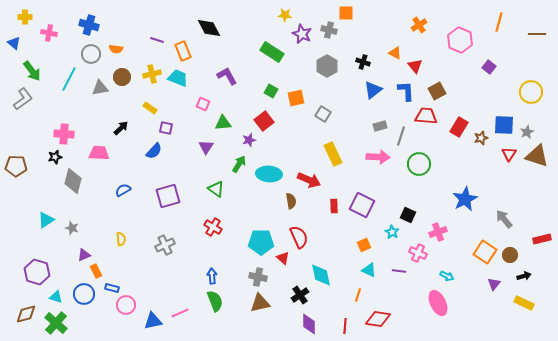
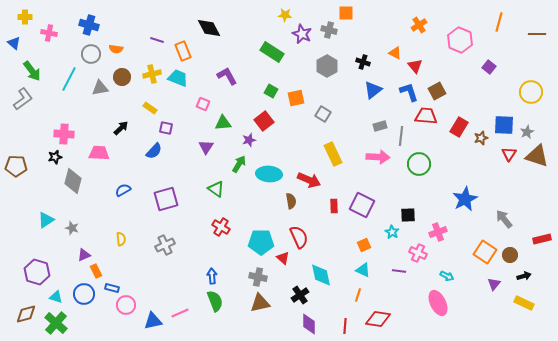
blue L-shape at (406, 91): moved 3 px right, 1 px down; rotated 15 degrees counterclockwise
gray line at (401, 136): rotated 12 degrees counterclockwise
purple square at (168, 196): moved 2 px left, 3 px down
black square at (408, 215): rotated 28 degrees counterclockwise
red cross at (213, 227): moved 8 px right
cyan triangle at (369, 270): moved 6 px left
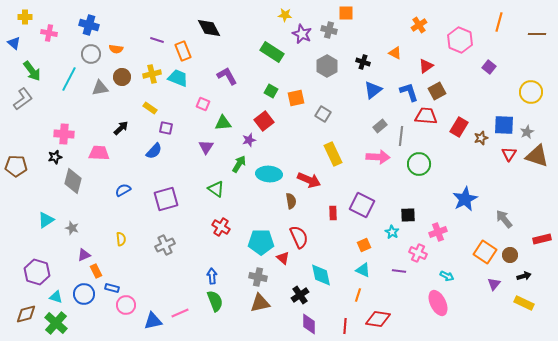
red triangle at (415, 66): moved 11 px right; rotated 35 degrees clockwise
gray rectangle at (380, 126): rotated 24 degrees counterclockwise
red rectangle at (334, 206): moved 1 px left, 7 px down
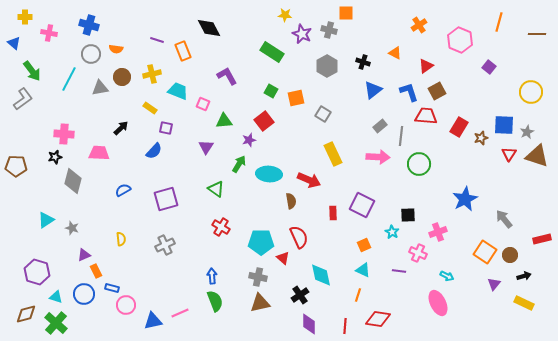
cyan trapezoid at (178, 78): moved 13 px down
green triangle at (223, 123): moved 1 px right, 2 px up
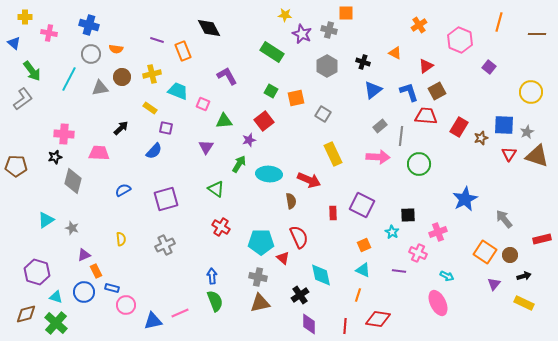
blue circle at (84, 294): moved 2 px up
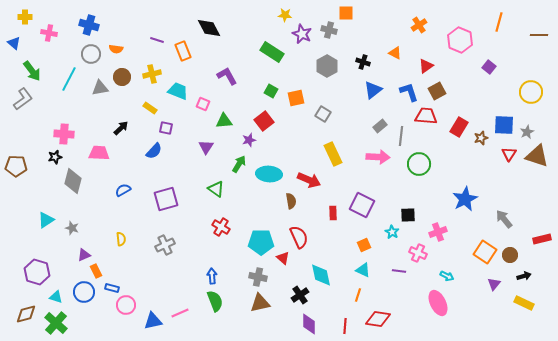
brown line at (537, 34): moved 2 px right, 1 px down
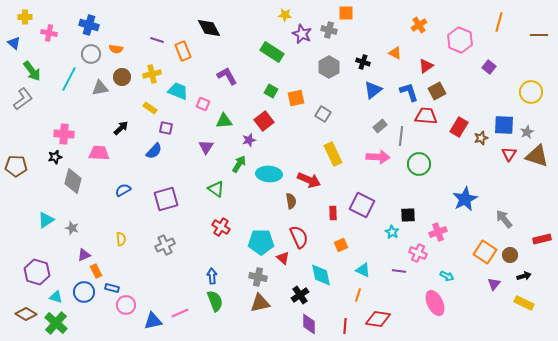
gray hexagon at (327, 66): moved 2 px right, 1 px down
orange square at (364, 245): moved 23 px left
pink ellipse at (438, 303): moved 3 px left
brown diamond at (26, 314): rotated 45 degrees clockwise
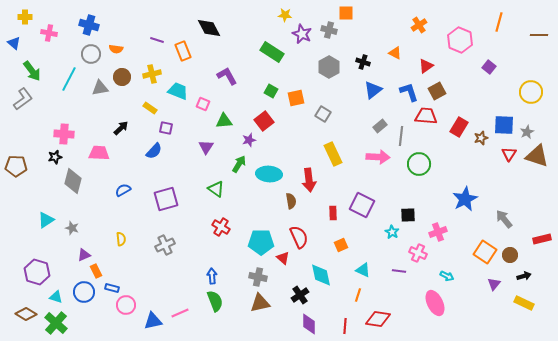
red arrow at (309, 180): rotated 60 degrees clockwise
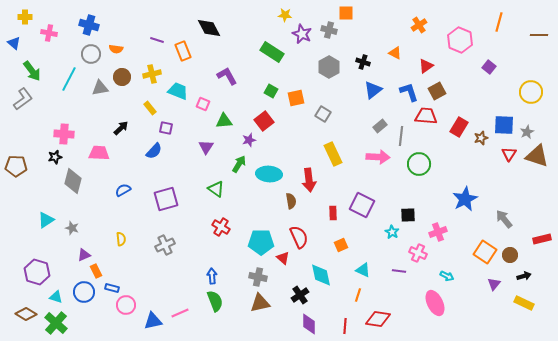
yellow rectangle at (150, 108): rotated 16 degrees clockwise
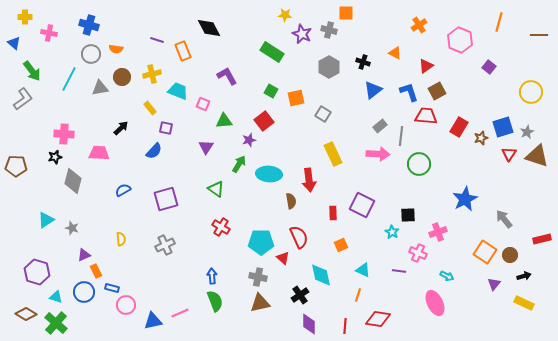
blue square at (504, 125): moved 1 px left, 2 px down; rotated 20 degrees counterclockwise
pink arrow at (378, 157): moved 3 px up
